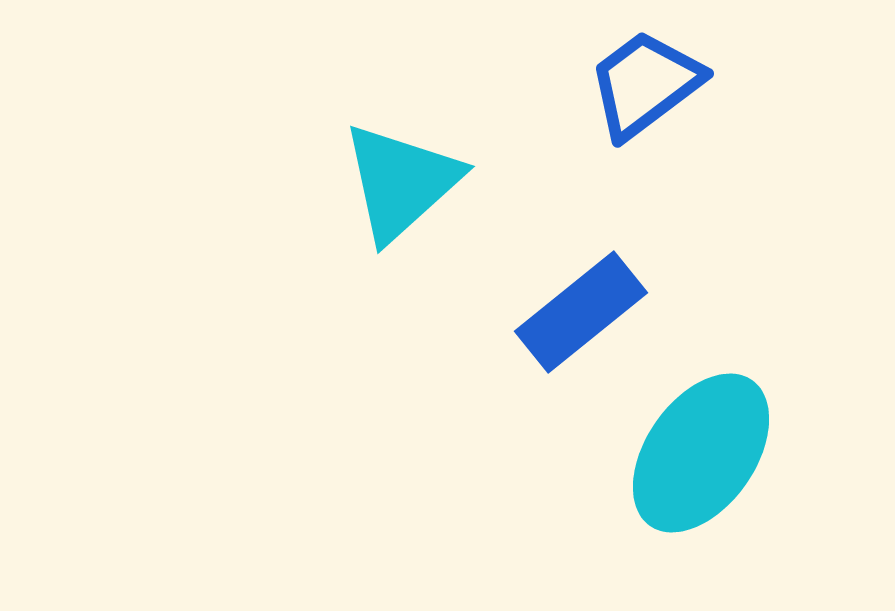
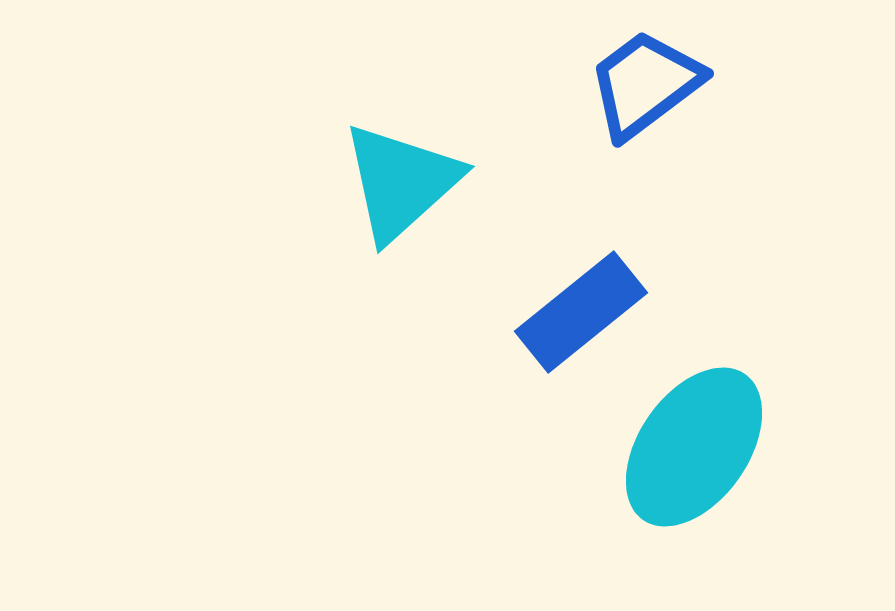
cyan ellipse: moved 7 px left, 6 px up
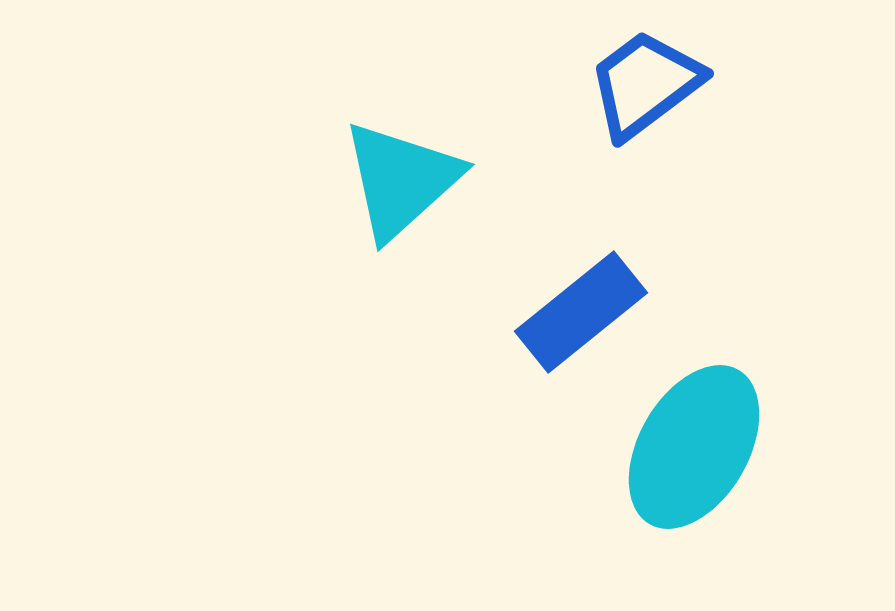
cyan triangle: moved 2 px up
cyan ellipse: rotated 5 degrees counterclockwise
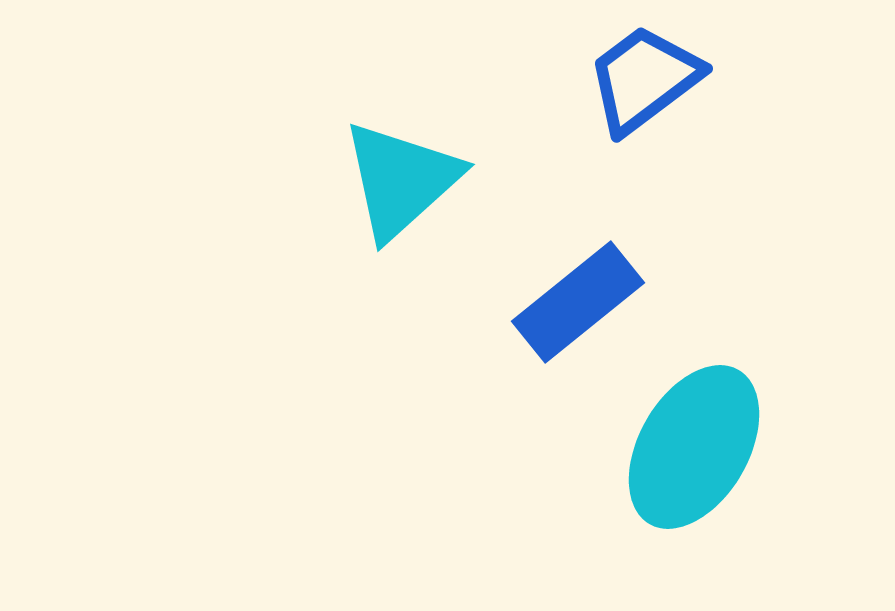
blue trapezoid: moved 1 px left, 5 px up
blue rectangle: moved 3 px left, 10 px up
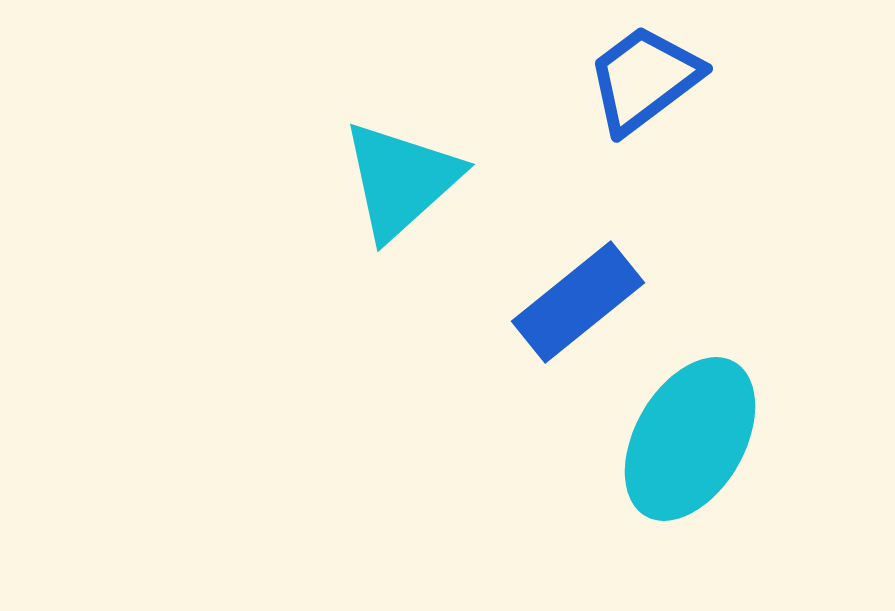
cyan ellipse: moved 4 px left, 8 px up
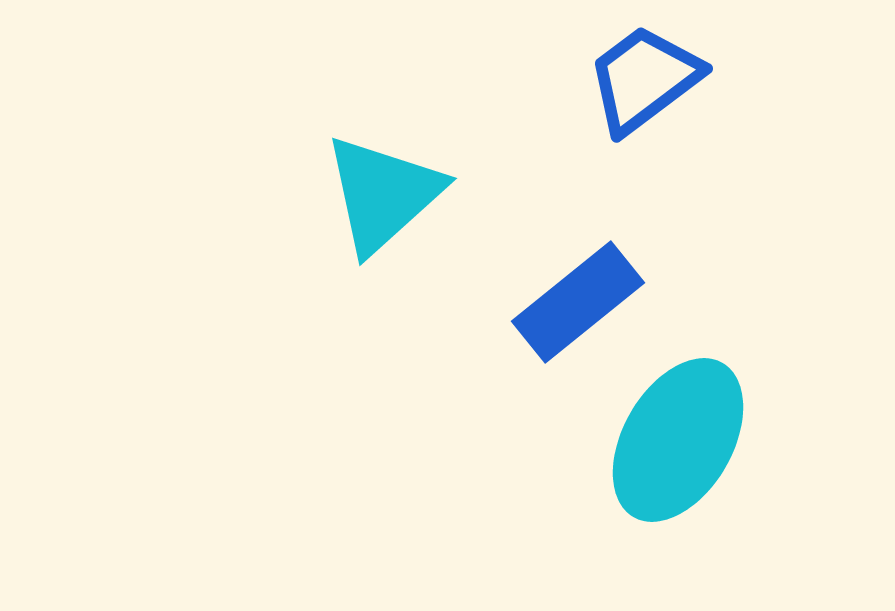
cyan triangle: moved 18 px left, 14 px down
cyan ellipse: moved 12 px left, 1 px down
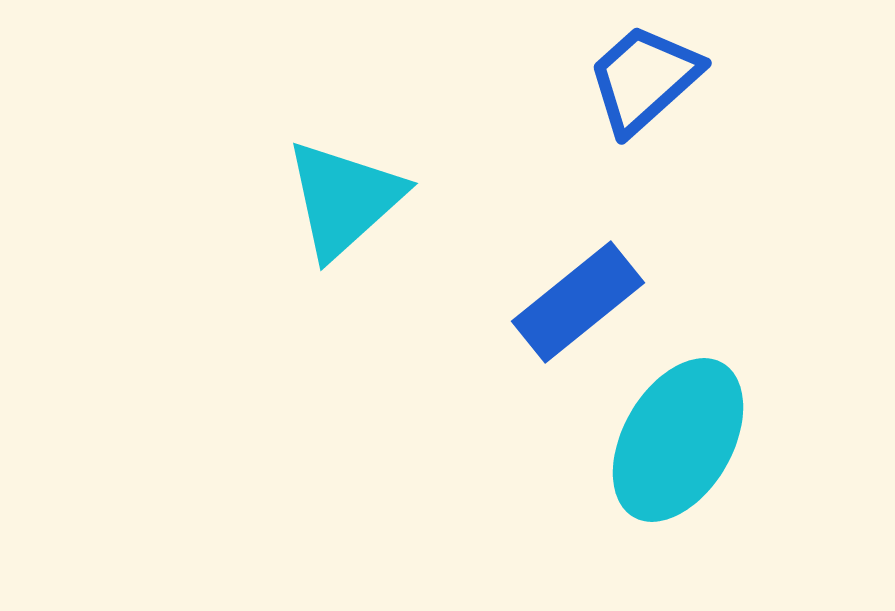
blue trapezoid: rotated 5 degrees counterclockwise
cyan triangle: moved 39 px left, 5 px down
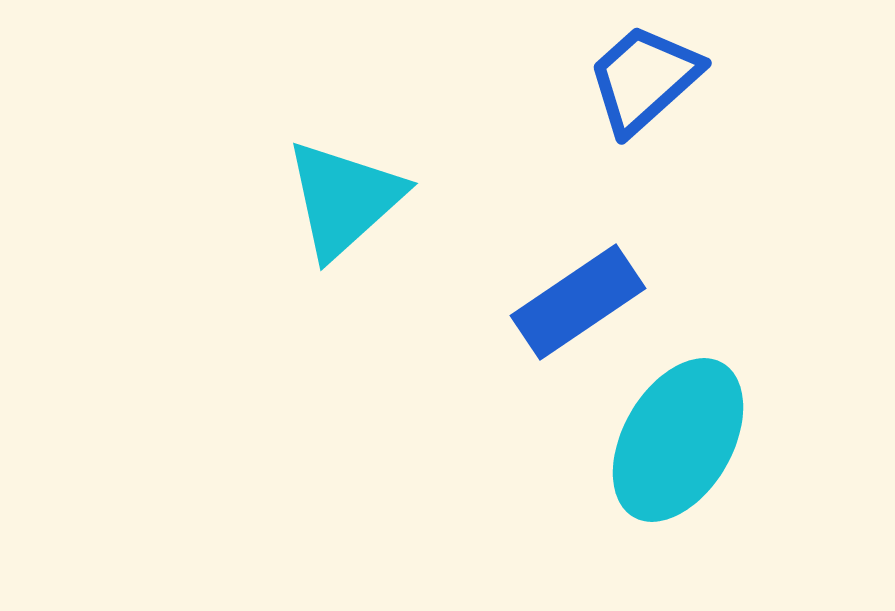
blue rectangle: rotated 5 degrees clockwise
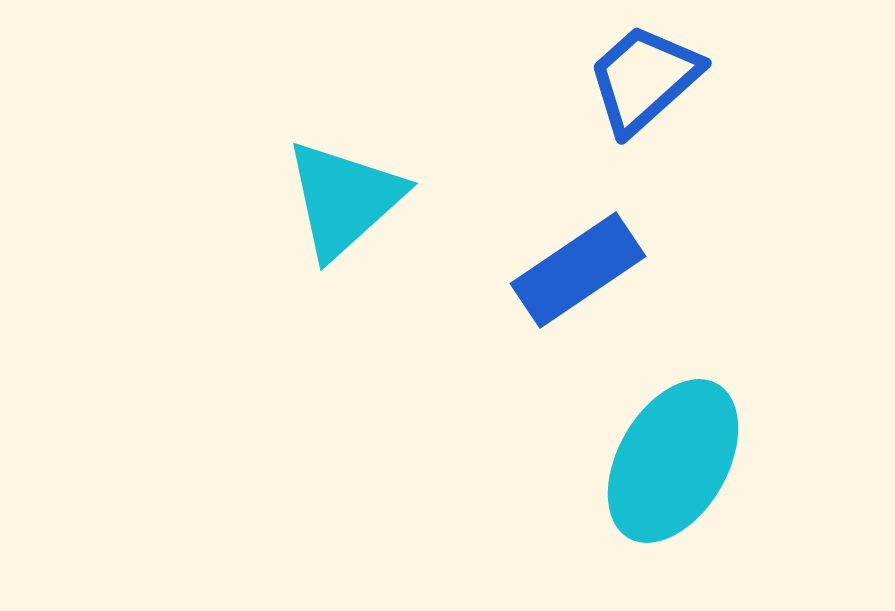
blue rectangle: moved 32 px up
cyan ellipse: moved 5 px left, 21 px down
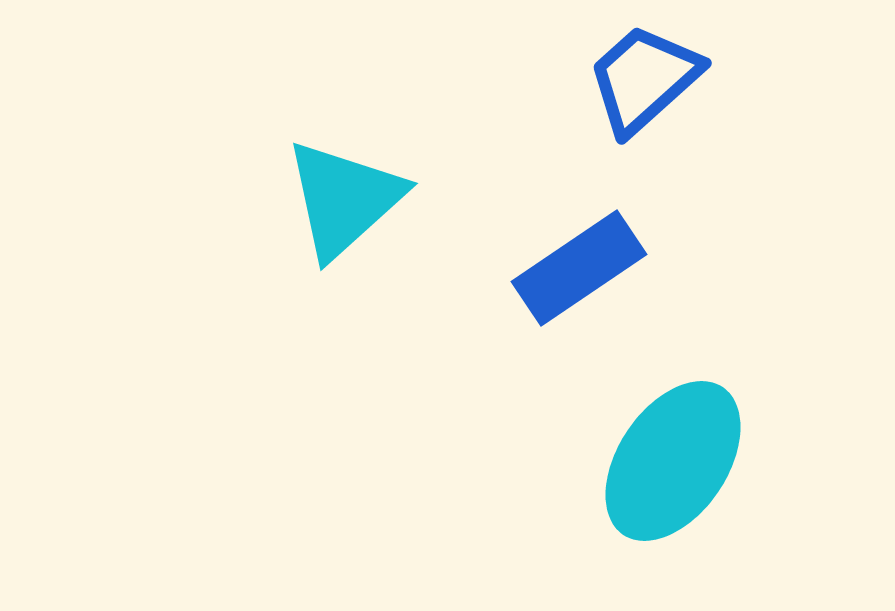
blue rectangle: moved 1 px right, 2 px up
cyan ellipse: rotated 4 degrees clockwise
